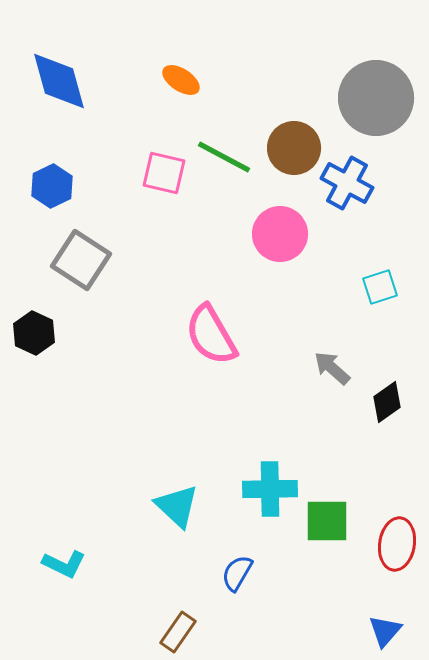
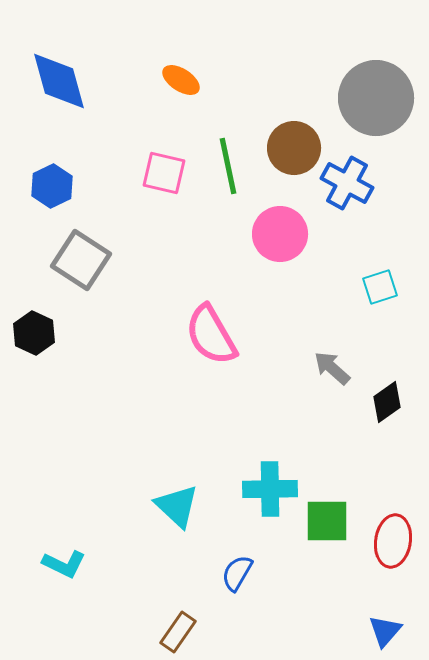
green line: moved 4 px right, 9 px down; rotated 50 degrees clockwise
red ellipse: moved 4 px left, 3 px up
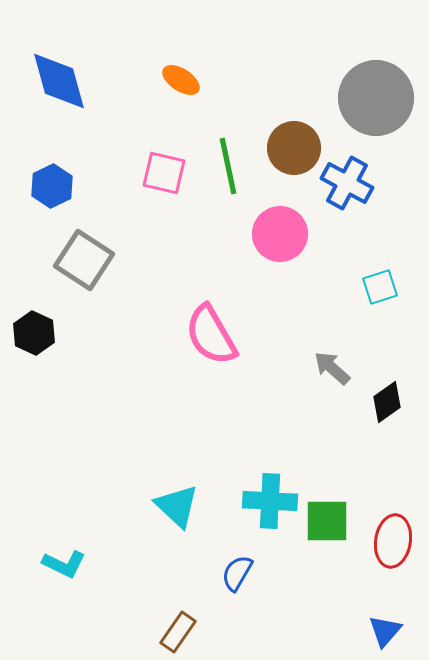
gray square: moved 3 px right
cyan cross: moved 12 px down; rotated 4 degrees clockwise
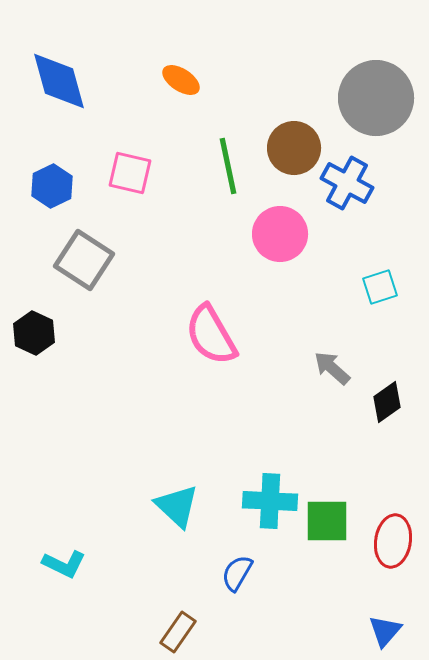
pink square: moved 34 px left
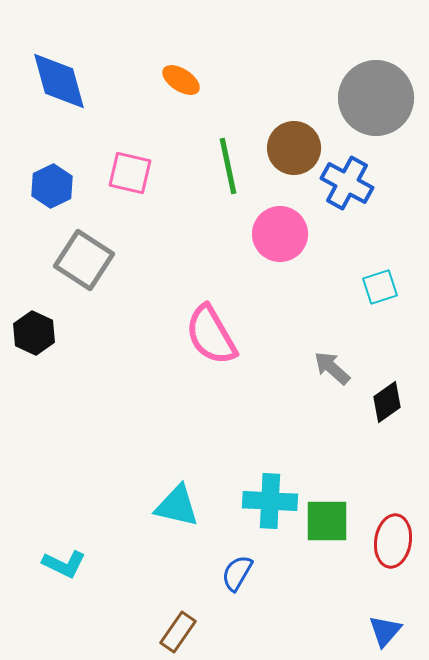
cyan triangle: rotated 30 degrees counterclockwise
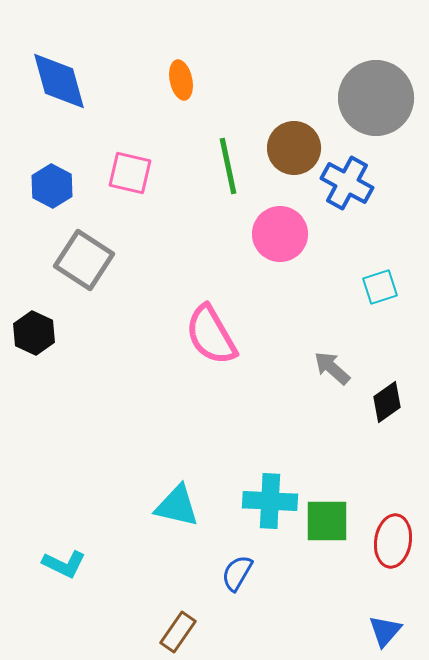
orange ellipse: rotated 45 degrees clockwise
blue hexagon: rotated 6 degrees counterclockwise
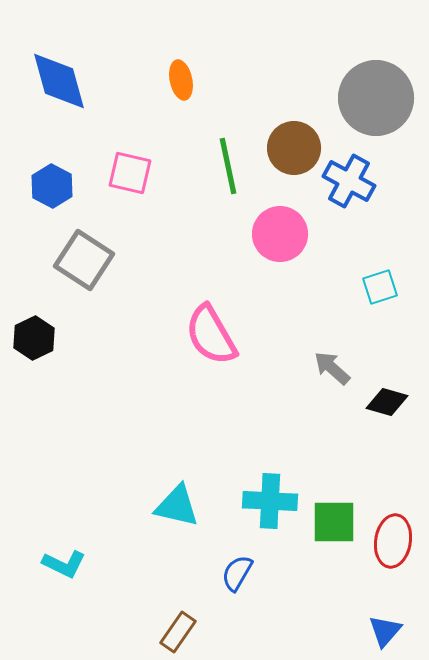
blue cross: moved 2 px right, 2 px up
black hexagon: moved 5 px down; rotated 9 degrees clockwise
black diamond: rotated 51 degrees clockwise
green square: moved 7 px right, 1 px down
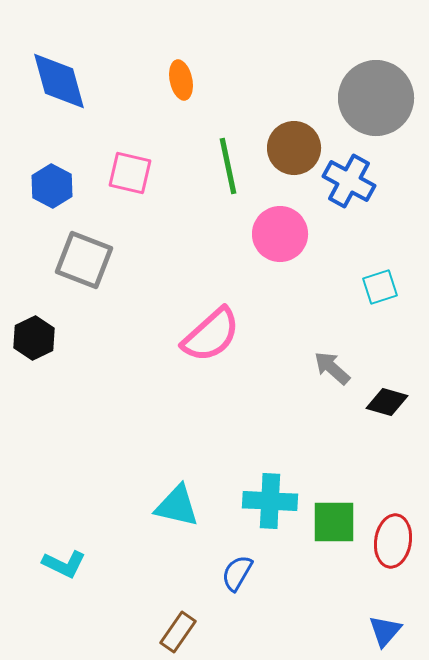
gray square: rotated 12 degrees counterclockwise
pink semicircle: rotated 102 degrees counterclockwise
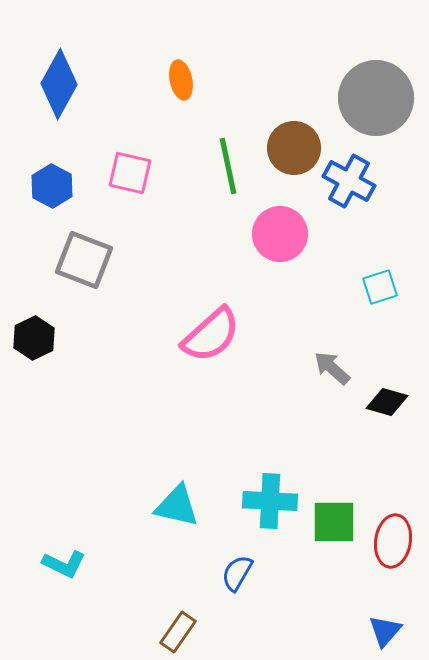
blue diamond: moved 3 px down; rotated 44 degrees clockwise
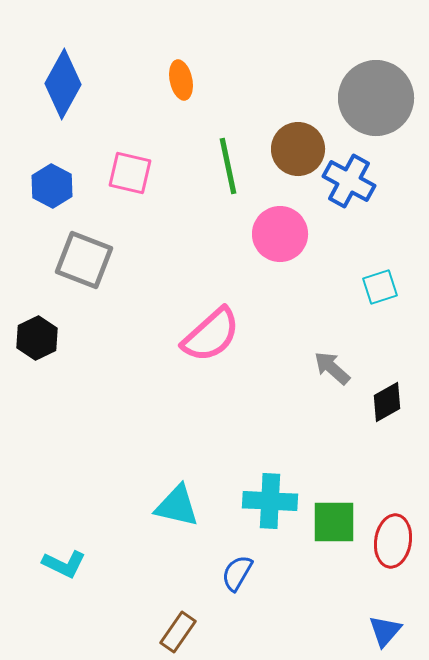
blue diamond: moved 4 px right
brown circle: moved 4 px right, 1 px down
black hexagon: moved 3 px right
black diamond: rotated 45 degrees counterclockwise
